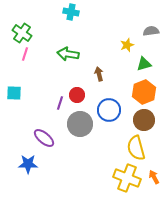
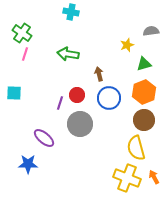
blue circle: moved 12 px up
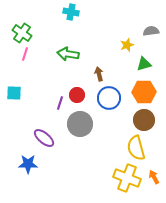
orange hexagon: rotated 20 degrees clockwise
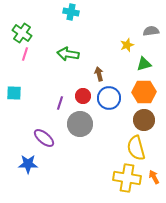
red circle: moved 6 px right, 1 px down
yellow cross: rotated 12 degrees counterclockwise
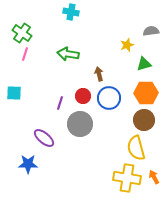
orange hexagon: moved 2 px right, 1 px down
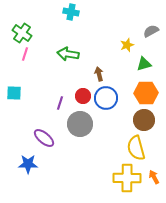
gray semicircle: rotated 21 degrees counterclockwise
blue circle: moved 3 px left
yellow cross: rotated 8 degrees counterclockwise
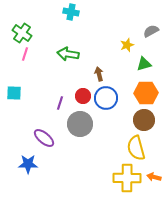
orange arrow: rotated 48 degrees counterclockwise
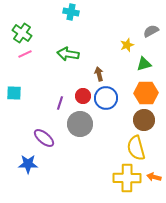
pink line: rotated 48 degrees clockwise
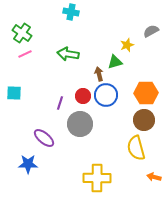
green triangle: moved 29 px left, 2 px up
blue circle: moved 3 px up
yellow cross: moved 30 px left
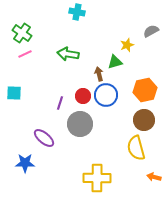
cyan cross: moved 6 px right
orange hexagon: moved 1 px left, 3 px up; rotated 10 degrees counterclockwise
blue star: moved 3 px left, 1 px up
